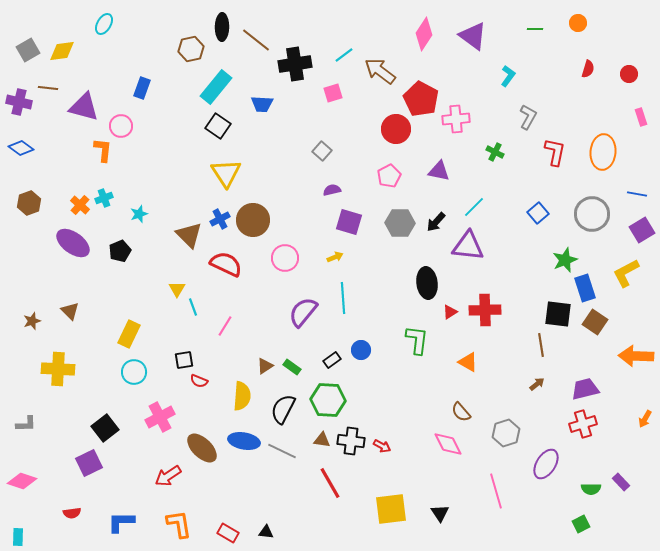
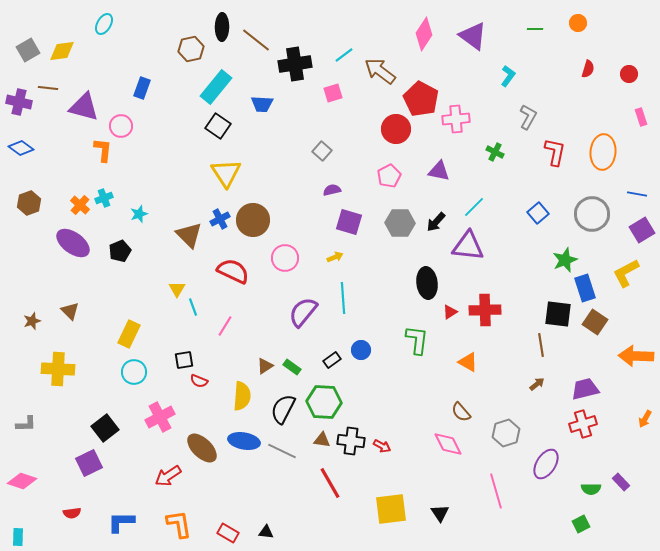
red semicircle at (226, 264): moved 7 px right, 7 px down
green hexagon at (328, 400): moved 4 px left, 2 px down
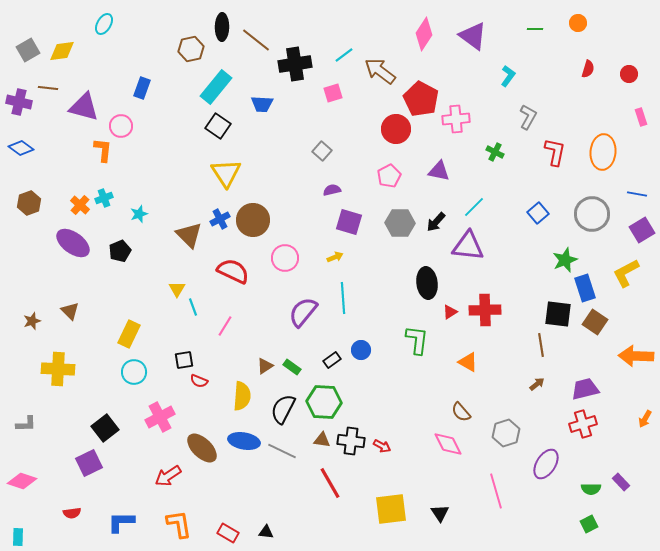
green square at (581, 524): moved 8 px right
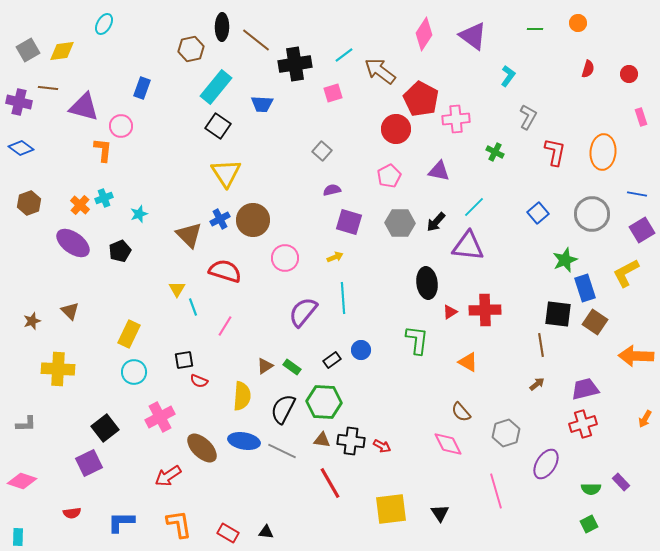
red semicircle at (233, 271): moved 8 px left; rotated 8 degrees counterclockwise
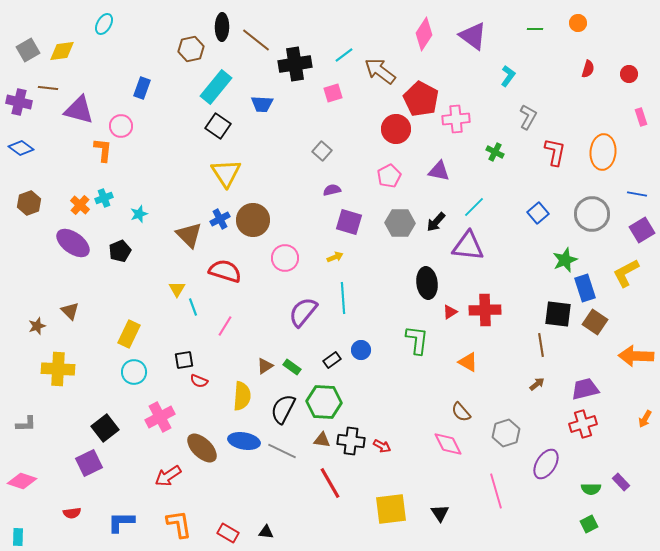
purple triangle at (84, 107): moved 5 px left, 3 px down
brown star at (32, 321): moved 5 px right, 5 px down
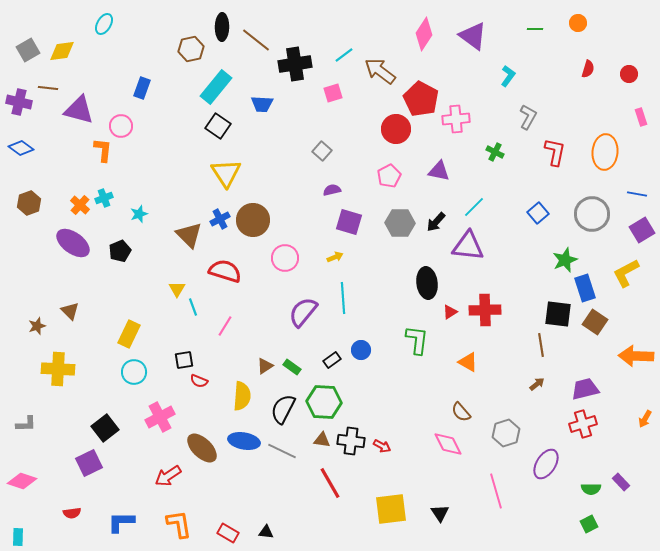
orange ellipse at (603, 152): moved 2 px right
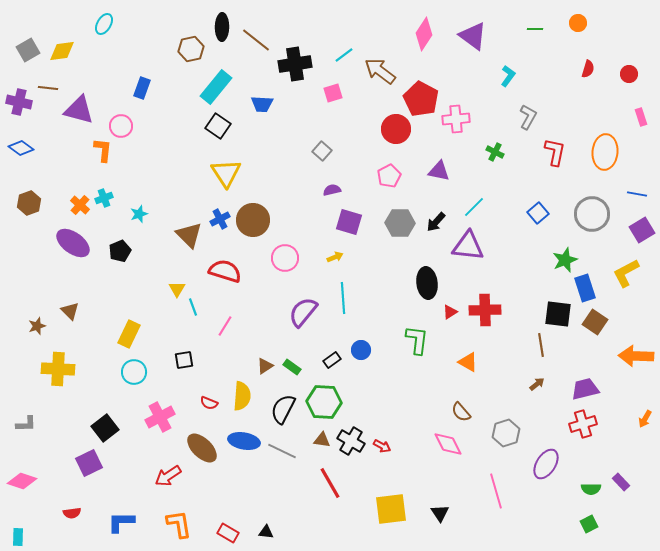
red semicircle at (199, 381): moved 10 px right, 22 px down
black cross at (351, 441): rotated 24 degrees clockwise
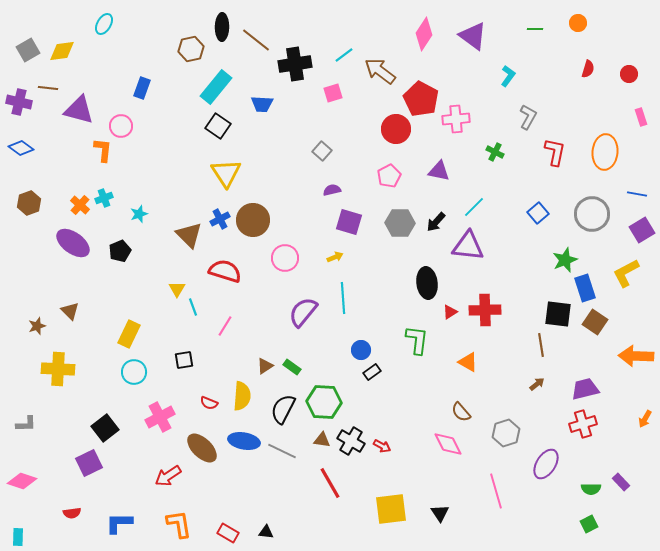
black rectangle at (332, 360): moved 40 px right, 12 px down
blue L-shape at (121, 522): moved 2 px left, 1 px down
